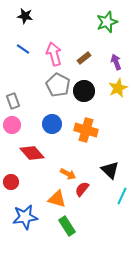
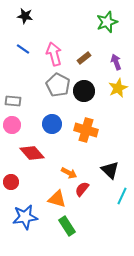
gray rectangle: rotated 63 degrees counterclockwise
orange arrow: moved 1 px right, 1 px up
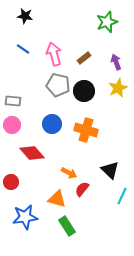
gray pentagon: rotated 15 degrees counterclockwise
